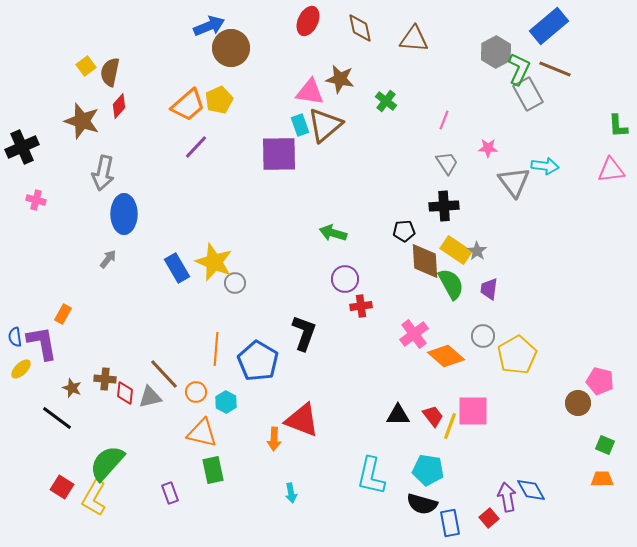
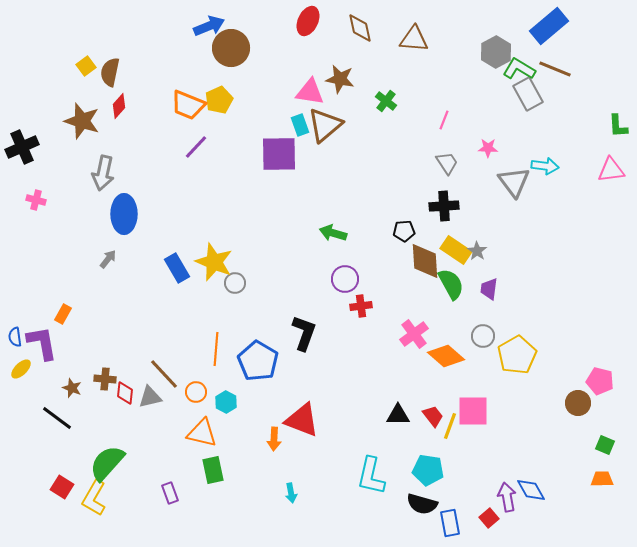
green L-shape at (519, 69): rotated 84 degrees counterclockwise
orange trapezoid at (188, 105): rotated 63 degrees clockwise
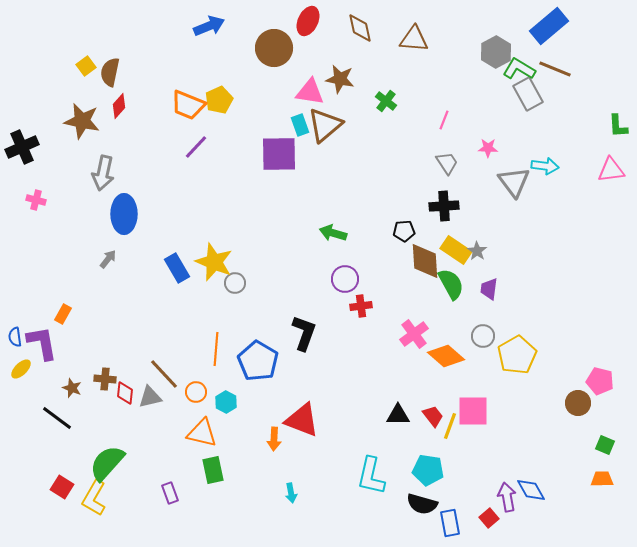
brown circle at (231, 48): moved 43 px right
brown star at (82, 121): rotated 6 degrees counterclockwise
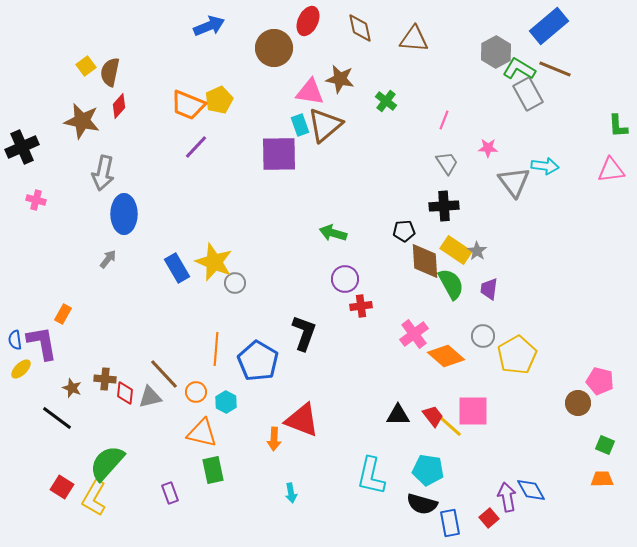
blue semicircle at (15, 337): moved 3 px down
yellow line at (450, 426): rotated 68 degrees counterclockwise
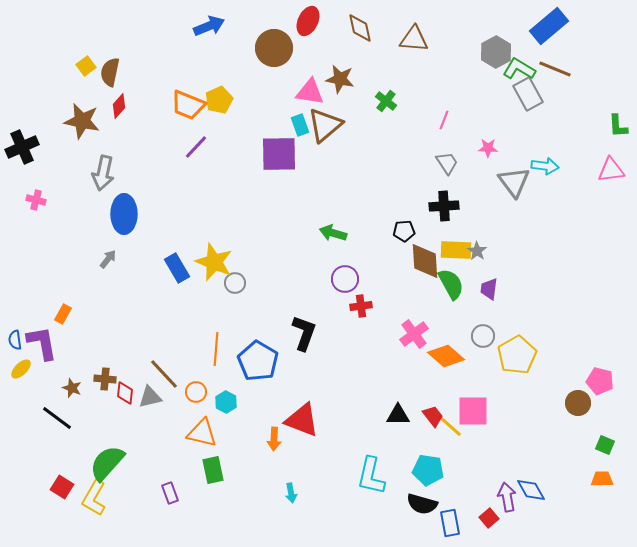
yellow rectangle at (456, 250): rotated 32 degrees counterclockwise
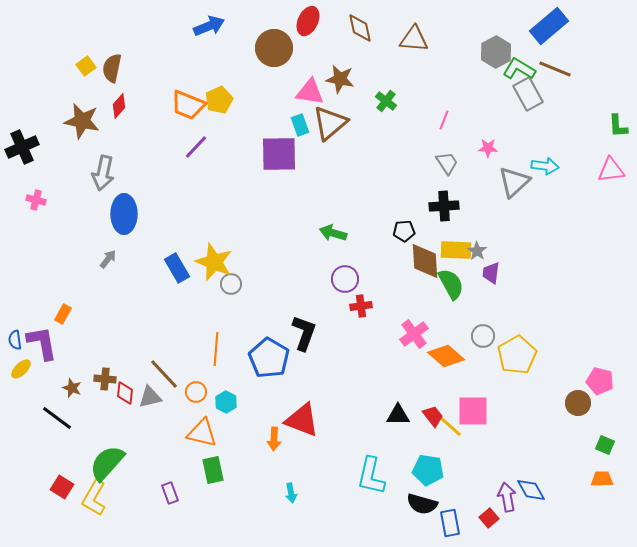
brown semicircle at (110, 72): moved 2 px right, 4 px up
brown triangle at (325, 125): moved 5 px right, 2 px up
gray triangle at (514, 182): rotated 24 degrees clockwise
gray circle at (235, 283): moved 4 px left, 1 px down
purple trapezoid at (489, 289): moved 2 px right, 16 px up
blue pentagon at (258, 361): moved 11 px right, 3 px up
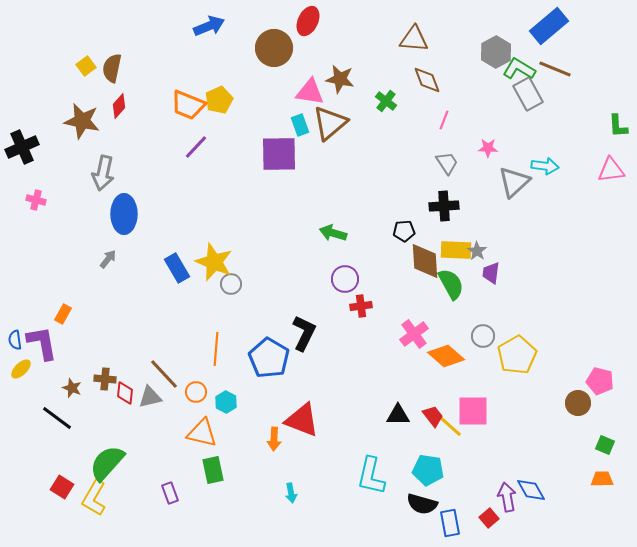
brown diamond at (360, 28): moved 67 px right, 52 px down; rotated 8 degrees counterclockwise
black L-shape at (304, 333): rotated 6 degrees clockwise
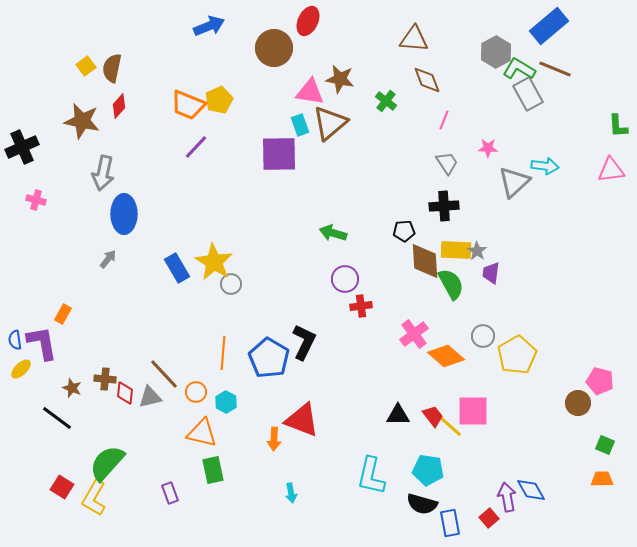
yellow star at (214, 262): rotated 9 degrees clockwise
black L-shape at (304, 333): moved 9 px down
orange line at (216, 349): moved 7 px right, 4 px down
